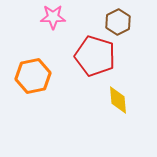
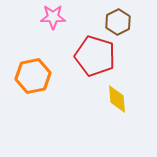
yellow diamond: moved 1 px left, 1 px up
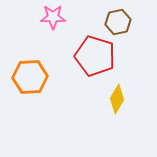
brown hexagon: rotated 15 degrees clockwise
orange hexagon: moved 3 px left, 1 px down; rotated 8 degrees clockwise
yellow diamond: rotated 36 degrees clockwise
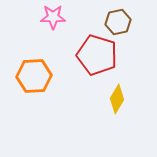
red pentagon: moved 2 px right, 1 px up
orange hexagon: moved 4 px right, 1 px up
